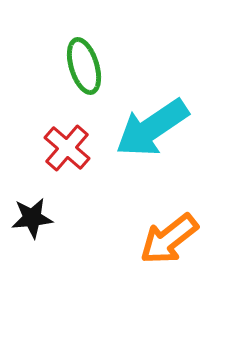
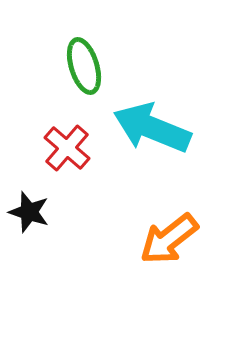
cyan arrow: rotated 56 degrees clockwise
black star: moved 3 px left, 6 px up; rotated 24 degrees clockwise
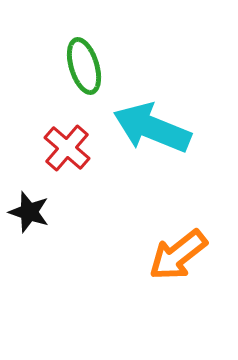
orange arrow: moved 9 px right, 16 px down
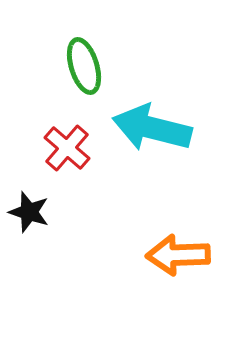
cyan arrow: rotated 8 degrees counterclockwise
orange arrow: rotated 36 degrees clockwise
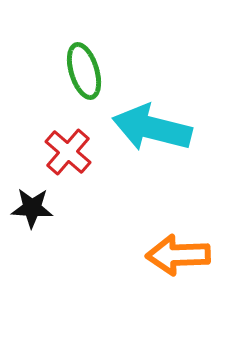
green ellipse: moved 5 px down
red cross: moved 1 px right, 4 px down
black star: moved 3 px right, 4 px up; rotated 15 degrees counterclockwise
